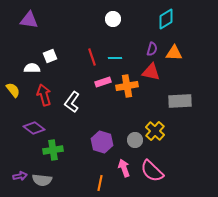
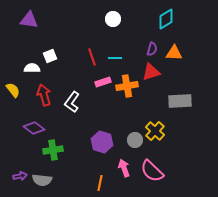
red triangle: rotated 30 degrees counterclockwise
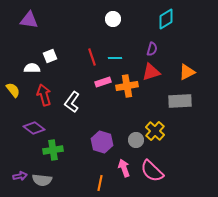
orange triangle: moved 13 px right, 19 px down; rotated 30 degrees counterclockwise
gray circle: moved 1 px right
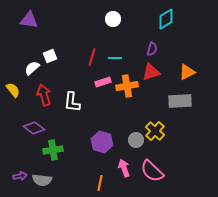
red line: rotated 36 degrees clockwise
white semicircle: rotated 42 degrees counterclockwise
white L-shape: rotated 30 degrees counterclockwise
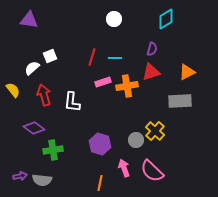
white circle: moved 1 px right
purple hexagon: moved 2 px left, 2 px down
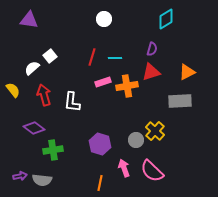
white circle: moved 10 px left
white square: rotated 16 degrees counterclockwise
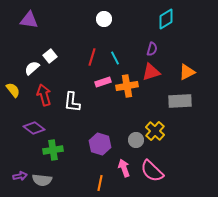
cyan line: rotated 64 degrees clockwise
